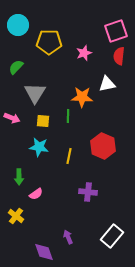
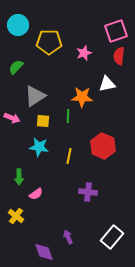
gray triangle: moved 3 px down; rotated 25 degrees clockwise
white rectangle: moved 1 px down
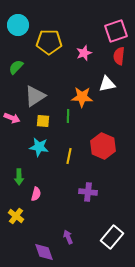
pink semicircle: rotated 40 degrees counterclockwise
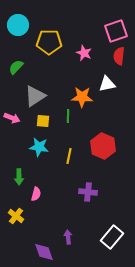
pink star: rotated 28 degrees counterclockwise
purple arrow: rotated 16 degrees clockwise
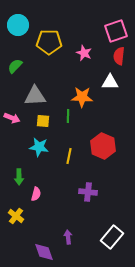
green semicircle: moved 1 px left, 1 px up
white triangle: moved 3 px right, 2 px up; rotated 12 degrees clockwise
gray triangle: rotated 30 degrees clockwise
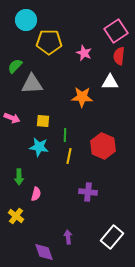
cyan circle: moved 8 px right, 5 px up
pink square: rotated 15 degrees counterclockwise
gray triangle: moved 3 px left, 12 px up
green line: moved 3 px left, 19 px down
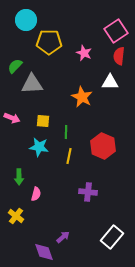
orange star: rotated 25 degrees clockwise
green line: moved 1 px right, 3 px up
purple arrow: moved 5 px left; rotated 56 degrees clockwise
